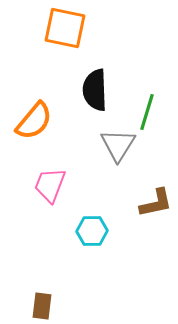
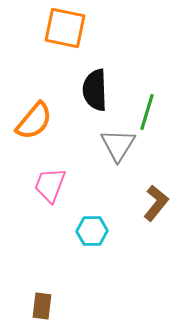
brown L-shape: rotated 39 degrees counterclockwise
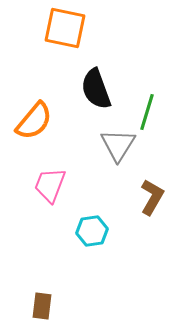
black semicircle: moved 1 px right, 1 px up; rotated 18 degrees counterclockwise
brown L-shape: moved 4 px left, 6 px up; rotated 9 degrees counterclockwise
cyan hexagon: rotated 8 degrees counterclockwise
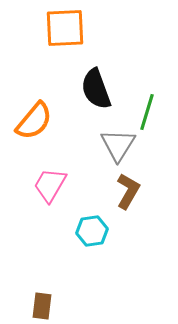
orange square: rotated 15 degrees counterclockwise
pink trapezoid: rotated 9 degrees clockwise
brown L-shape: moved 24 px left, 6 px up
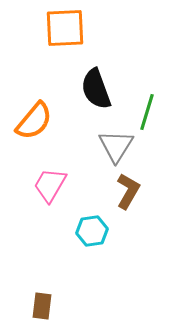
gray triangle: moved 2 px left, 1 px down
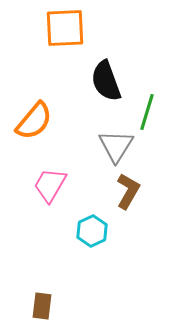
black semicircle: moved 10 px right, 8 px up
cyan hexagon: rotated 16 degrees counterclockwise
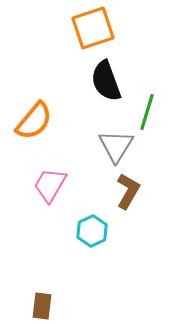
orange square: moved 28 px right; rotated 15 degrees counterclockwise
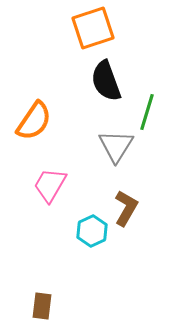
orange semicircle: rotated 6 degrees counterclockwise
brown L-shape: moved 2 px left, 17 px down
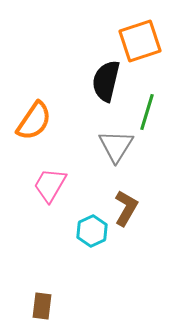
orange square: moved 47 px right, 13 px down
black semicircle: rotated 33 degrees clockwise
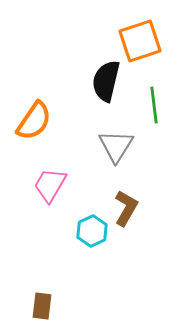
green line: moved 7 px right, 7 px up; rotated 24 degrees counterclockwise
